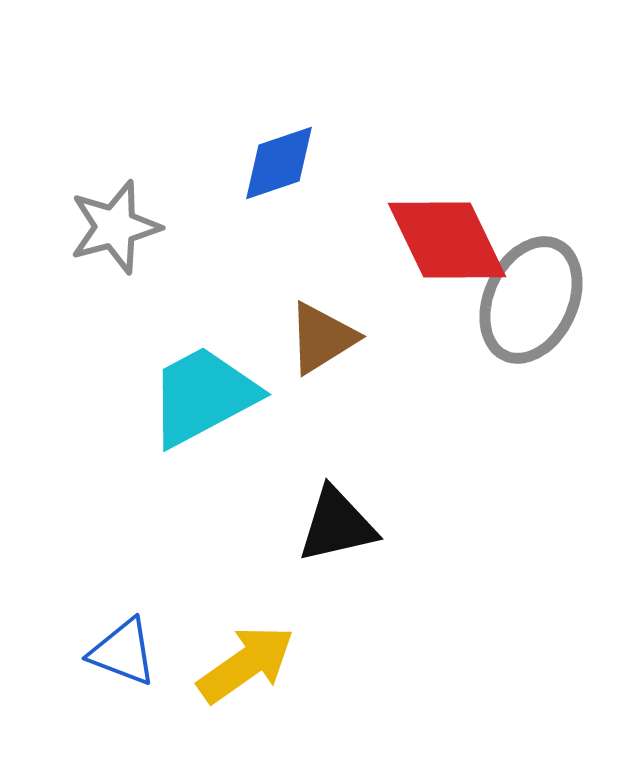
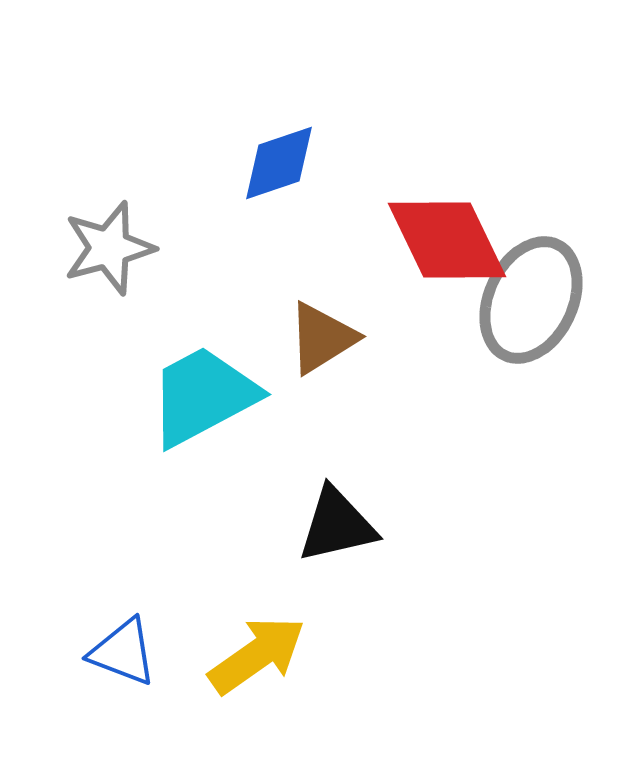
gray star: moved 6 px left, 21 px down
yellow arrow: moved 11 px right, 9 px up
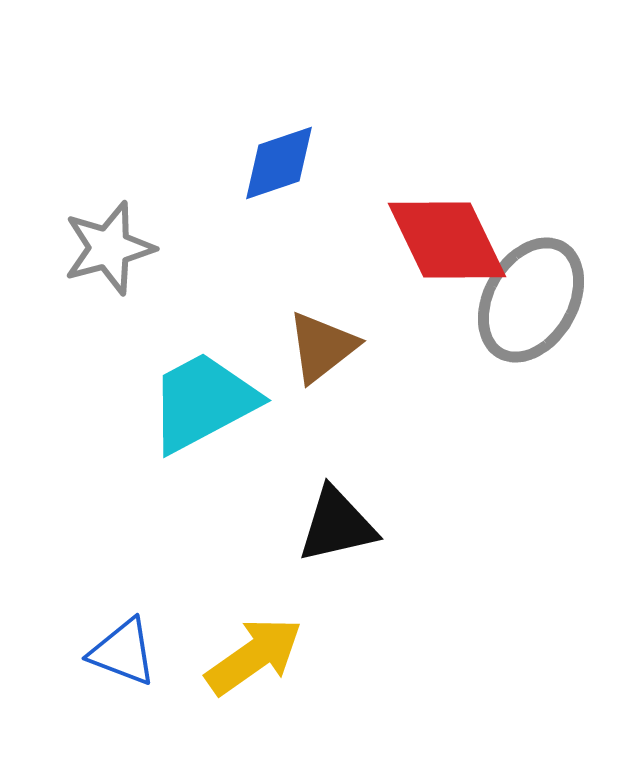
gray ellipse: rotated 5 degrees clockwise
brown triangle: moved 9 px down; rotated 6 degrees counterclockwise
cyan trapezoid: moved 6 px down
yellow arrow: moved 3 px left, 1 px down
